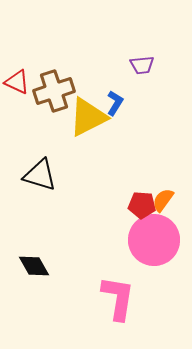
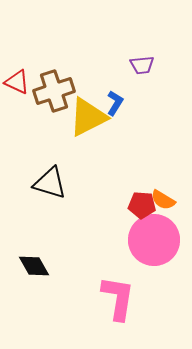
black triangle: moved 10 px right, 8 px down
orange semicircle: rotated 95 degrees counterclockwise
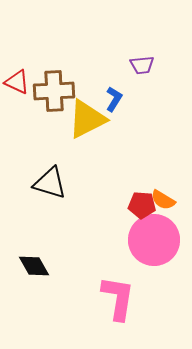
brown cross: rotated 15 degrees clockwise
blue L-shape: moved 1 px left, 4 px up
yellow triangle: moved 1 px left, 2 px down
